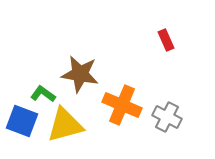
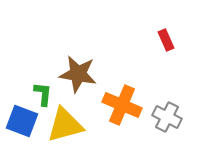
brown star: moved 2 px left
green L-shape: rotated 60 degrees clockwise
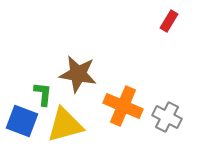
red rectangle: moved 3 px right, 19 px up; rotated 55 degrees clockwise
orange cross: moved 1 px right, 1 px down
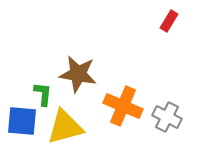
blue square: rotated 16 degrees counterclockwise
yellow triangle: moved 2 px down
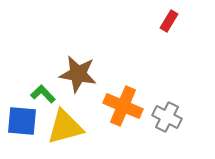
green L-shape: rotated 50 degrees counterclockwise
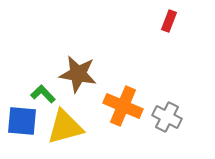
red rectangle: rotated 10 degrees counterclockwise
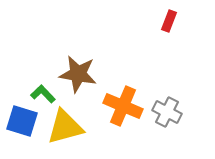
gray cross: moved 5 px up
blue square: rotated 12 degrees clockwise
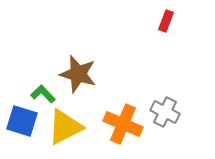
red rectangle: moved 3 px left
brown star: rotated 6 degrees clockwise
orange cross: moved 18 px down
gray cross: moved 2 px left
yellow triangle: rotated 12 degrees counterclockwise
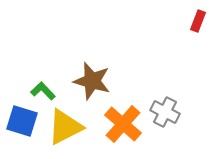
red rectangle: moved 32 px right
brown star: moved 14 px right, 7 px down
green L-shape: moved 3 px up
orange cross: rotated 18 degrees clockwise
